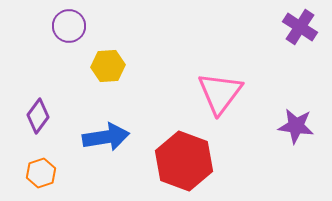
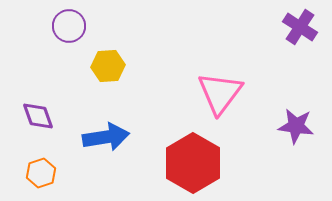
purple diamond: rotated 56 degrees counterclockwise
red hexagon: moved 9 px right, 2 px down; rotated 10 degrees clockwise
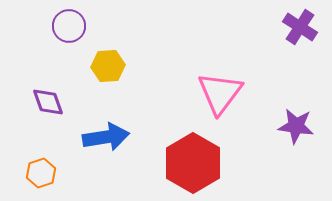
purple diamond: moved 10 px right, 14 px up
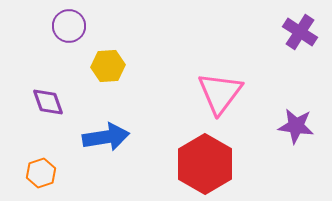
purple cross: moved 5 px down
red hexagon: moved 12 px right, 1 px down
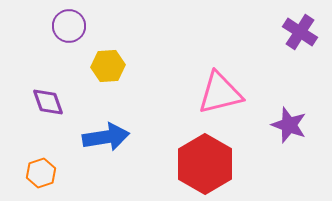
pink triangle: rotated 39 degrees clockwise
purple star: moved 7 px left, 1 px up; rotated 12 degrees clockwise
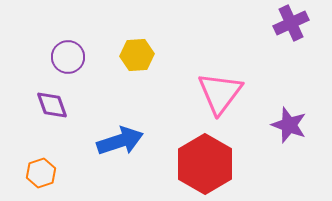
purple circle: moved 1 px left, 31 px down
purple cross: moved 9 px left, 9 px up; rotated 32 degrees clockwise
yellow hexagon: moved 29 px right, 11 px up
pink triangle: rotated 39 degrees counterclockwise
purple diamond: moved 4 px right, 3 px down
blue arrow: moved 14 px right, 4 px down; rotated 9 degrees counterclockwise
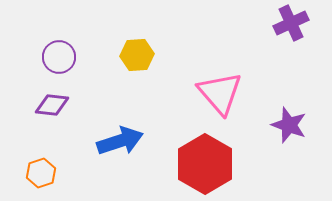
purple circle: moved 9 px left
pink triangle: rotated 18 degrees counterclockwise
purple diamond: rotated 64 degrees counterclockwise
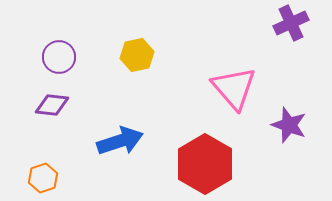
yellow hexagon: rotated 8 degrees counterclockwise
pink triangle: moved 14 px right, 5 px up
orange hexagon: moved 2 px right, 5 px down
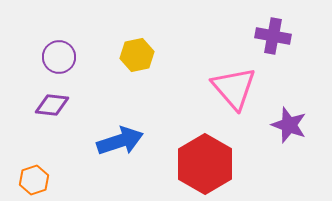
purple cross: moved 18 px left, 13 px down; rotated 36 degrees clockwise
orange hexagon: moved 9 px left, 2 px down
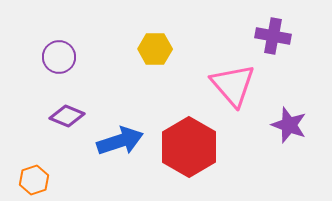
yellow hexagon: moved 18 px right, 6 px up; rotated 12 degrees clockwise
pink triangle: moved 1 px left, 3 px up
purple diamond: moved 15 px right, 11 px down; rotated 16 degrees clockwise
red hexagon: moved 16 px left, 17 px up
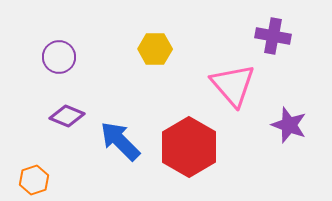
blue arrow: rotated 117 degrees counterclockwise
